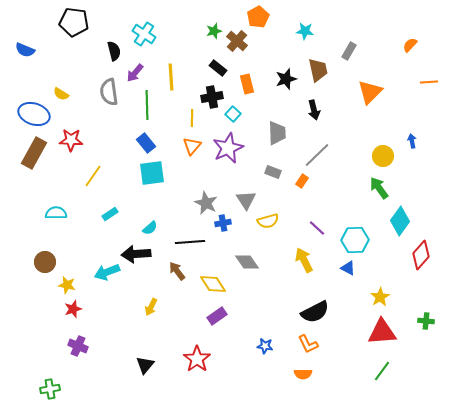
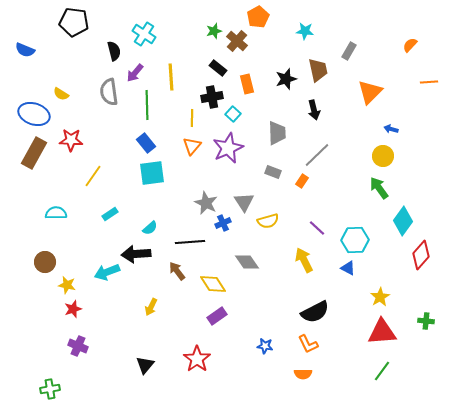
blue arrow at (412, 141): moved 21 px left, 12 px up; rotated 64 degrees counterclockwise
gray triangle at (246, 200): moved 2 px left, 2 px down
cyan diamond at (400, 221): moved 3 px right
blue cross at (223, 223): rotated 14 degrees counterclockwise
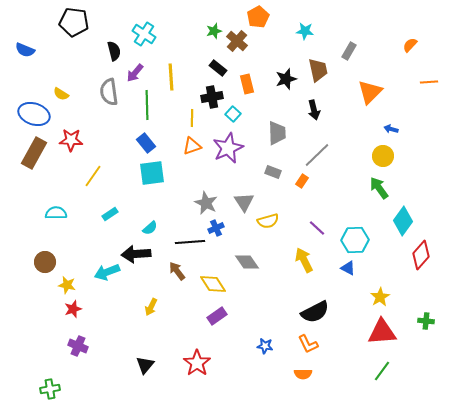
orange triangle at (192, 146): rotated 30 degrees clockwise
blue cross at (223, 223): moved 7 px left, 5 px down
red star at (197, 359): moved 4 px down
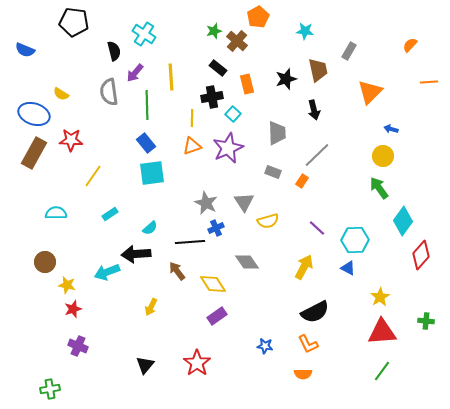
yellow arrow at (304, 260): moved 7 px down; rotated 55 degrees clockwise
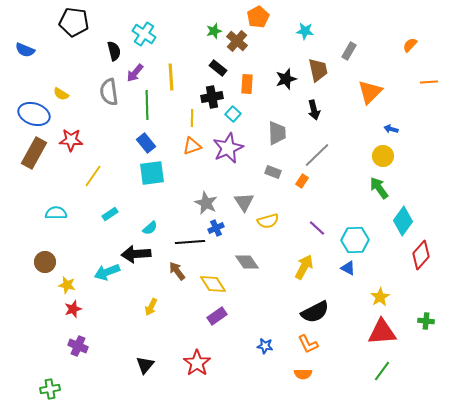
orange rectangle at (247, 84): rotated 18 degrees clockwise
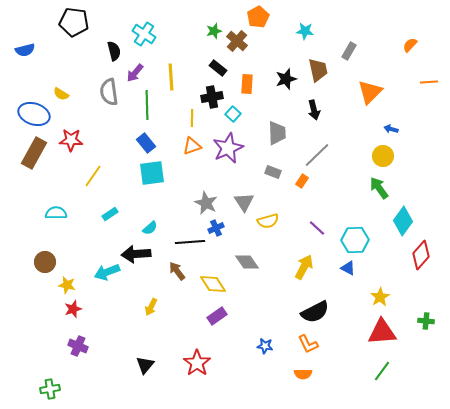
blue semicircle at (25, 50): rotated 36 degrees counterclockwise
